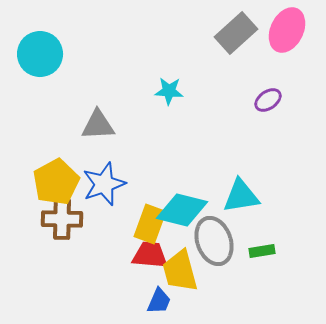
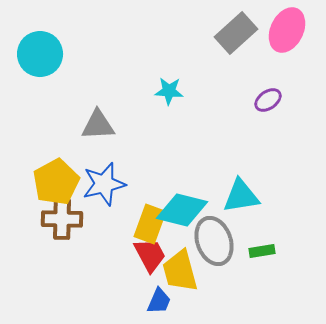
blue star: rotated 6 degrees clockwise
red trapezoid: rotated 57 degrees clockwise
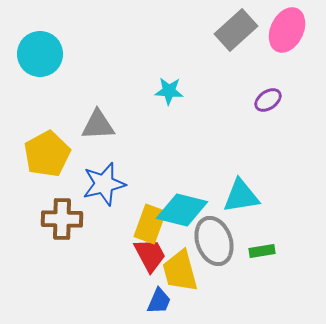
gray rectangle: moved 3 px up
yellow pentagon: moved 9 px left, 28 px up
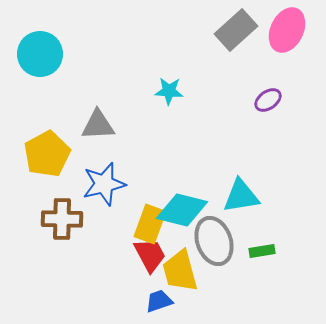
blue trapezoid: rotated 132 degrees counterclockwise
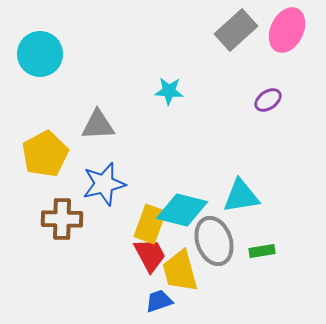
yellow pentagon: moved 2 px left
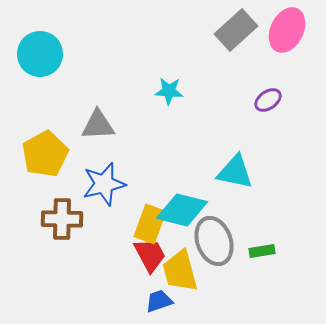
cyan triangle: moved 6 px left, 24 px up; rotated 21 degrees clockwise
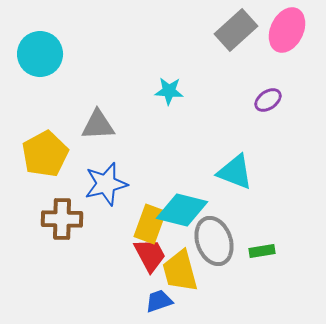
cyan triangle: rotated 9 degrees clockwise
blue star: moved 2 px right
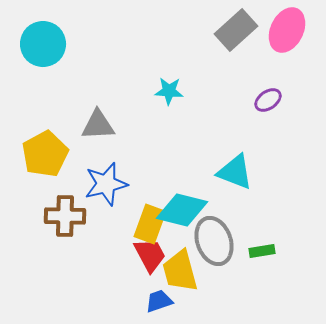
cyan circle: moved 3 px right, 10 px up
brown cross: moved 3 px right, 3 px up
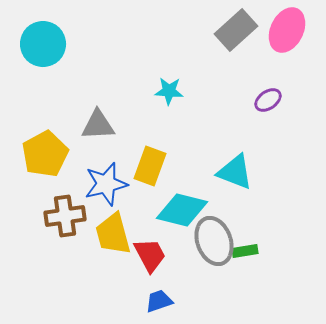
brown cross: rotated 9 degrees counterclockwise
yellow rectangle: moved 58 px up
green rectangle: moved 17 px left
yellow trapezoid: moved 67 px left, 37 px up
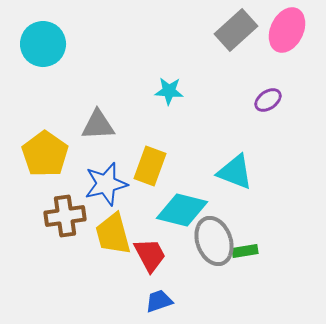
yellow pentagon: rotated 9 degrees counterclockwise
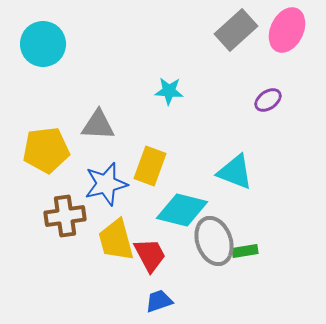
gray triangle: rotated 6 degrees clockwise
yellow pentagon: moved 1 px right, 4 px up; rotated 30 degrees clockwise
yellow trapezoid: moved 3 px right, 6 px down
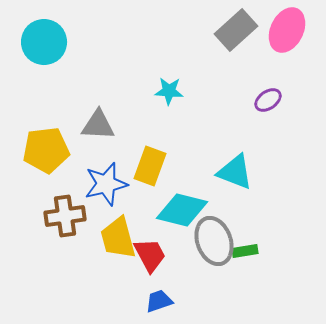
cyan circle: moved 1 px right, 2 px up
yellow trapezoid: moved 2 px right, 2 px up
